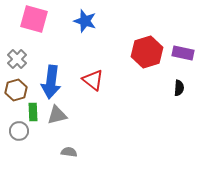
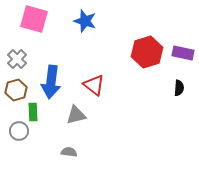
red triangle: moved 1 px right, 5 px down
gray triangle: moved 19 px right
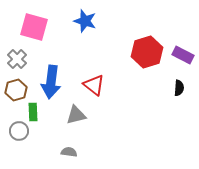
pink square: moved 8 px down
purple rectangle: moved 2 px down; rotated 15 degrees clockwise
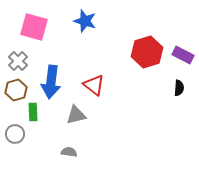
gray cross: moved 1 px right, 2 px down
gray circle: moved 4 px left, 3 px down
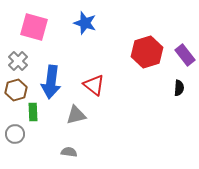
blue star: moved 2 px down
purple rectangle: moved 2 px right; rotated 25 degrees clockwise
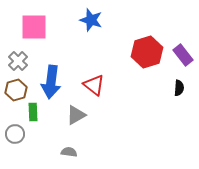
blue star: moved 6 px right, 3 px up
pink square: rotated 16 degrees counterclockwise
purple rectangle: moved 2 px left
gray triangle: rotated 15 degrees counterclockwise
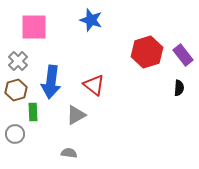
gray semicircle: moved 1 px down
